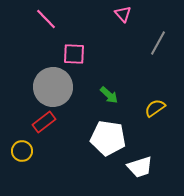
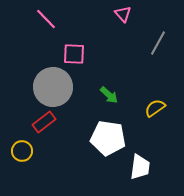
white trapezoid: rotated 64 degrees counterclockwise
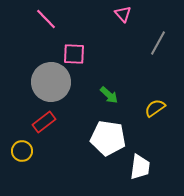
gray circle: moved 2 px left, 5 px up
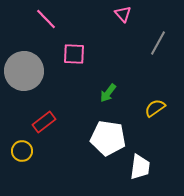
gray circle: moved 27 px left, 11 px up
green arrow: moved 1 px left, 2 px up; rotated 84 degrees clockwise
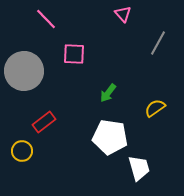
white pentagon: moved 2 px right, 1 px up
white trapezoid: moved 1 px left, 1 px down; rotated 24 degrees counterclockwise
